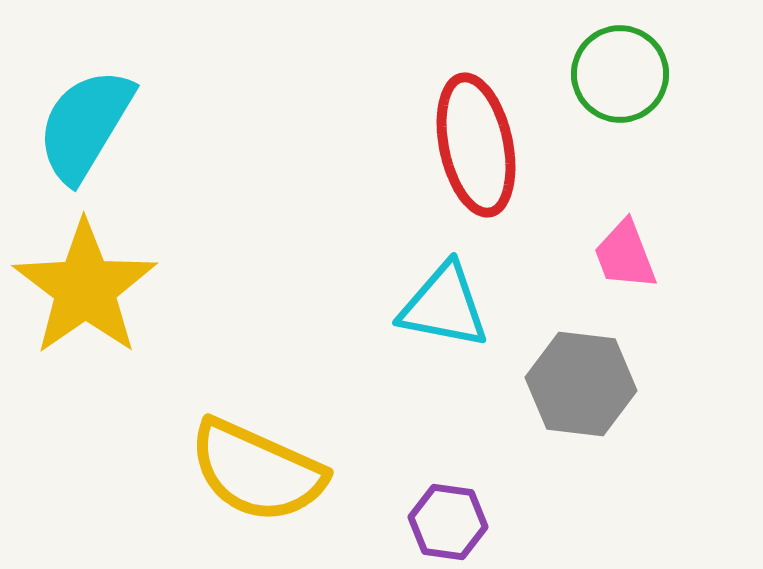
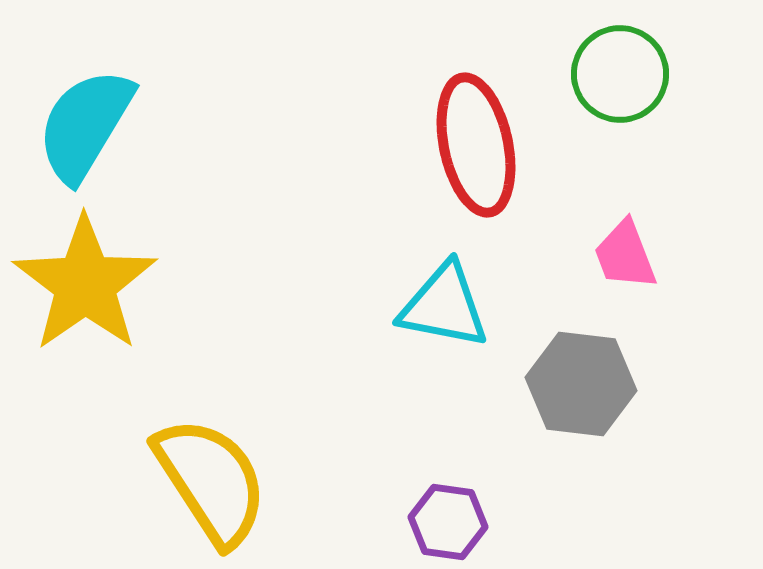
yellow star: moved 4 px up
yellow semicircle: moved 46 px left, 10 px down; rotated 147 degrees counterclockwise
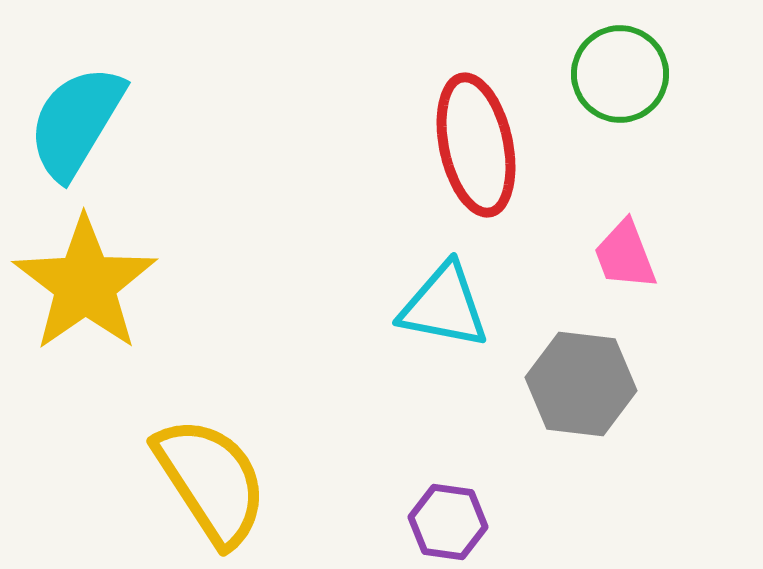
cyan semicircle: moved 9 px left, 3 px up
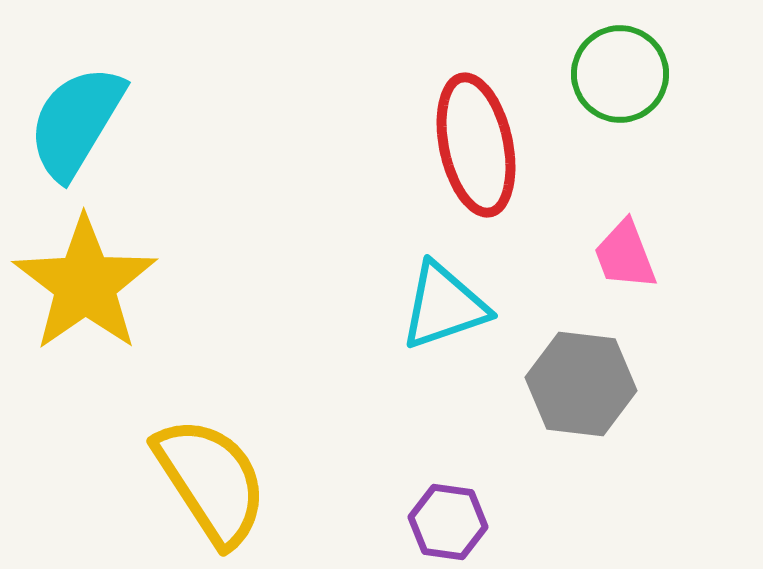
cyan triangle: rotated 30 degrees counterclockwise
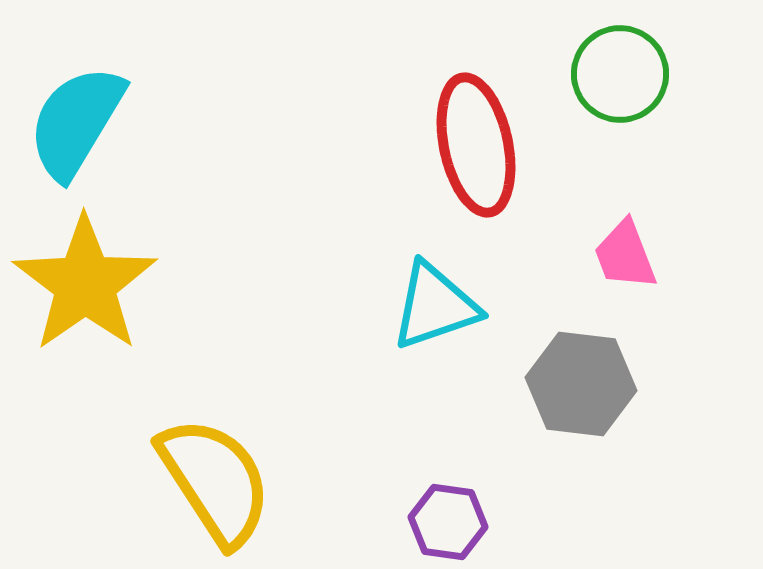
cyan triangle: moved 9 px left
yellow semicircle: moved 4 px right
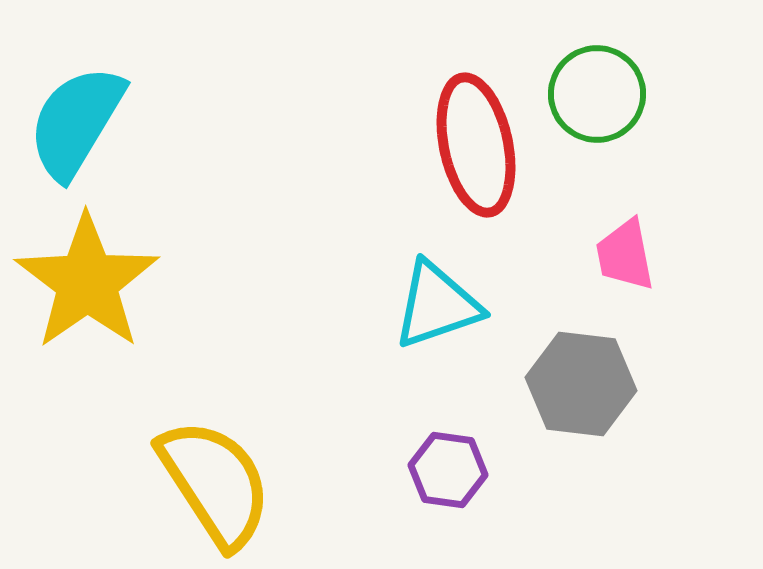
green circle: moved 23 px left, 20 px down
pink trapezoid: rotated 10 degrees clockwise
yellow star: moved 2 px right, 2 px up
cyan triangle: moved 2 px right, 1 px up
yellow semicircle: moved 2 px down
purple hexagon: moved 52 px up
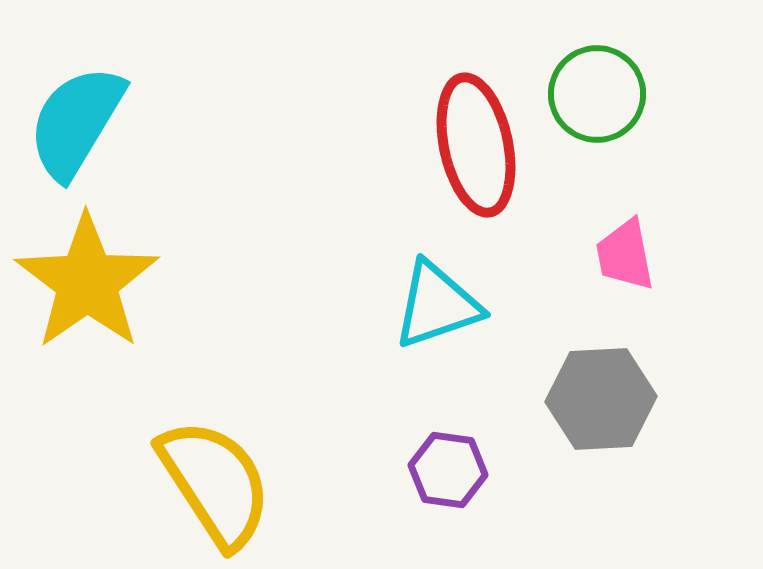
gray hexagon: moved 20 px right, 15 px down; rotated 10 degrees counterclockwise
